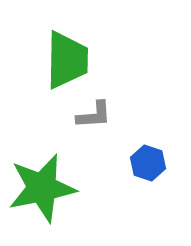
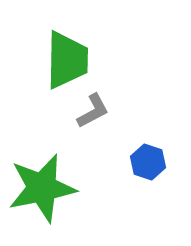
gray L-shape: moved 1 px left, 4 px up; rotated 24 degrees counterclockwise
blue hexagon: moved 1 px up
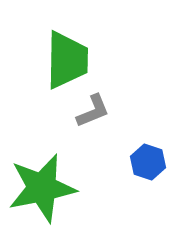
gray L-shape: rotated 6 degrees clockwise
